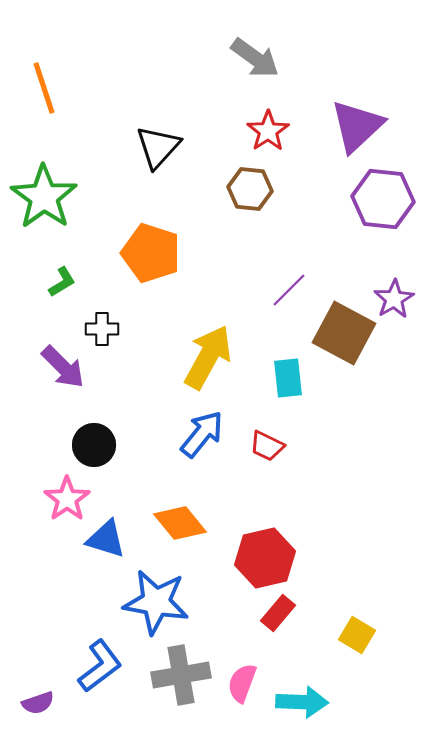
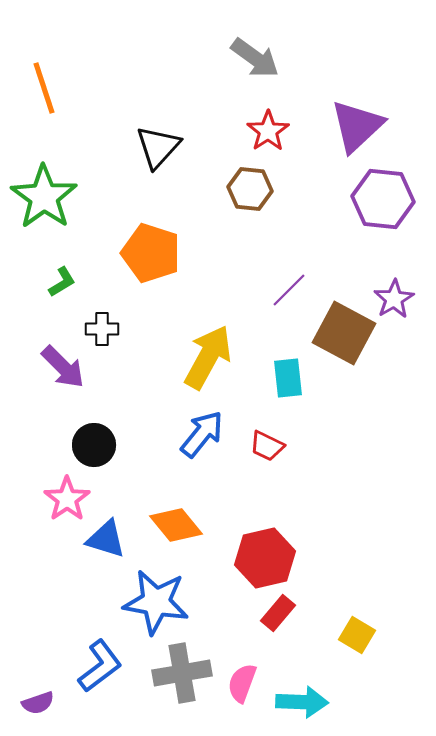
orange diamond: moved 4 px left, 2 px down
gray cross: moved 1 px right, 2 px up
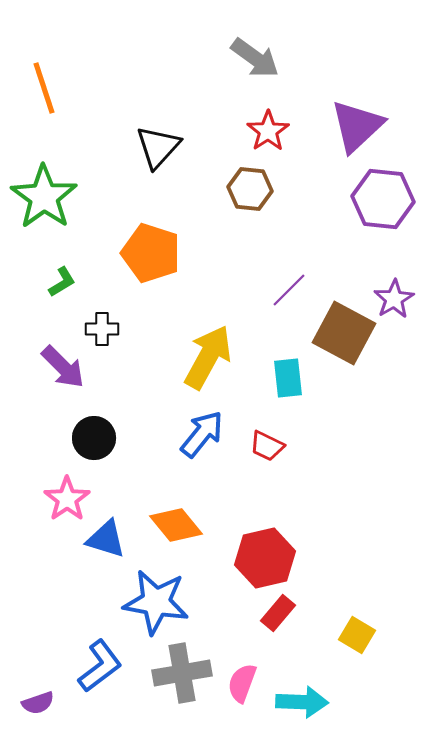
black circle: moved 7 px up
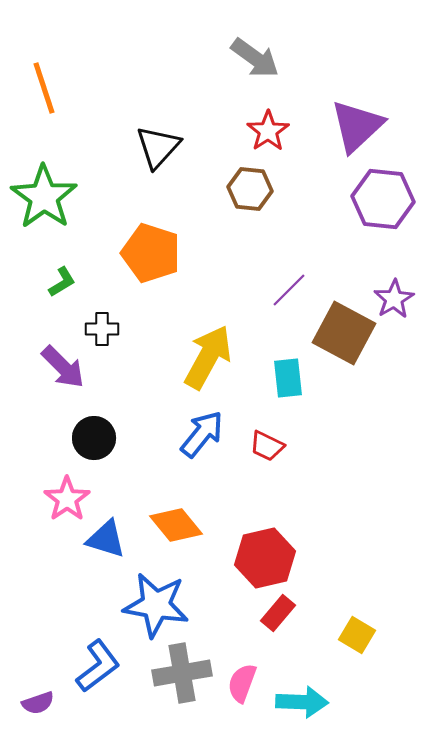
blue star: moved 3 px down
blue L-shape: moved 2 px left
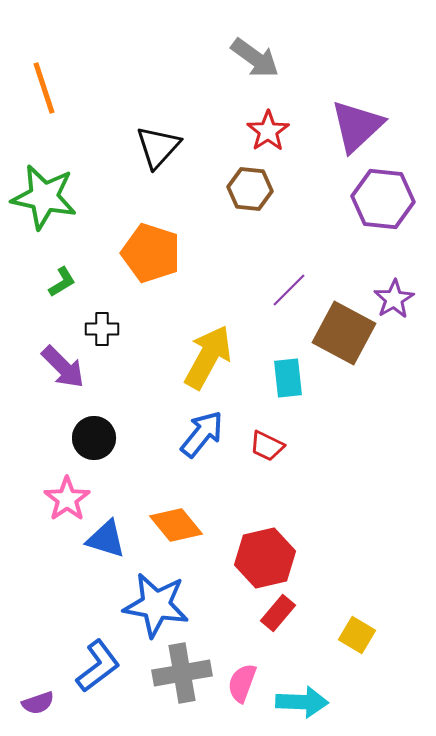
green star: rotated 24 degrees counterclockwise
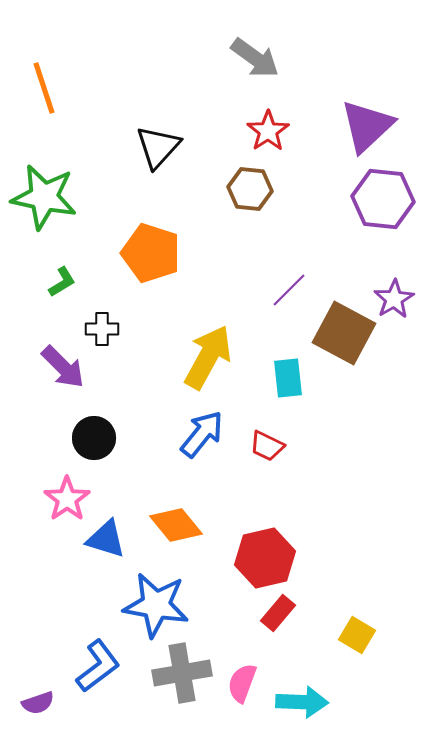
purple triangle: moved 10 px right
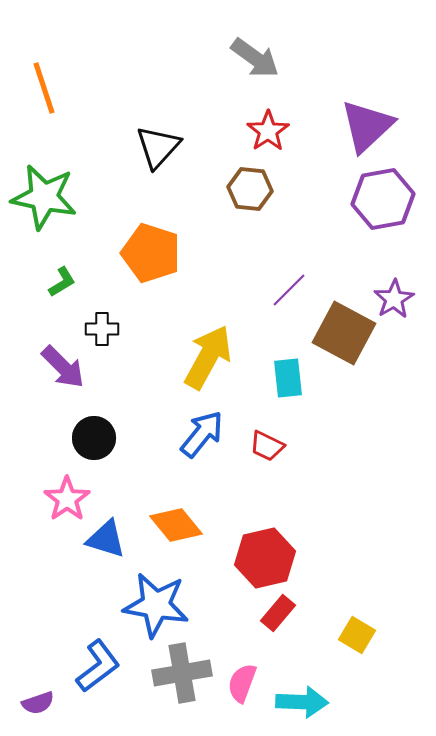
purple hexagon: rotated 16 degrees counterclockwise
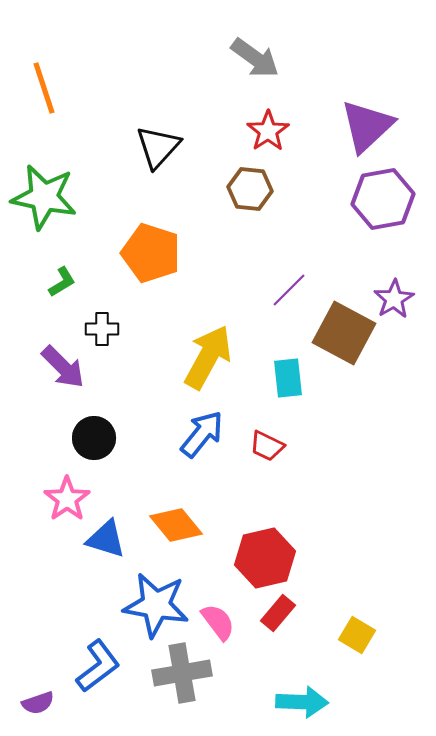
pink semicircle: moved 24 px left, 61 px up; rotated 123 degrees clockwise
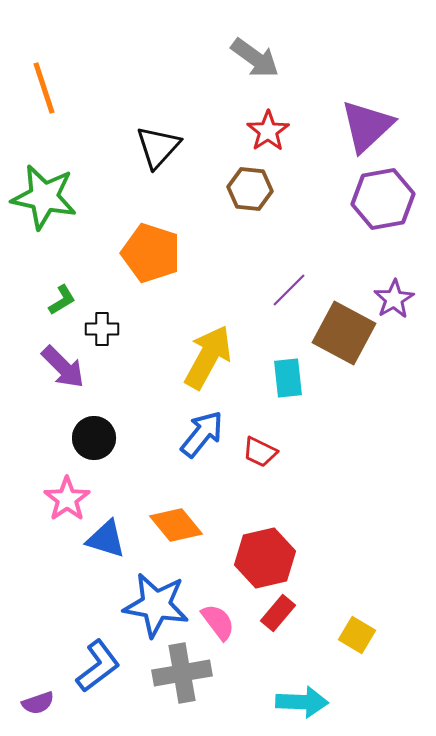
green L-shape: moved 18 px down
red trapezoid: moved 7 px left, 6 px down
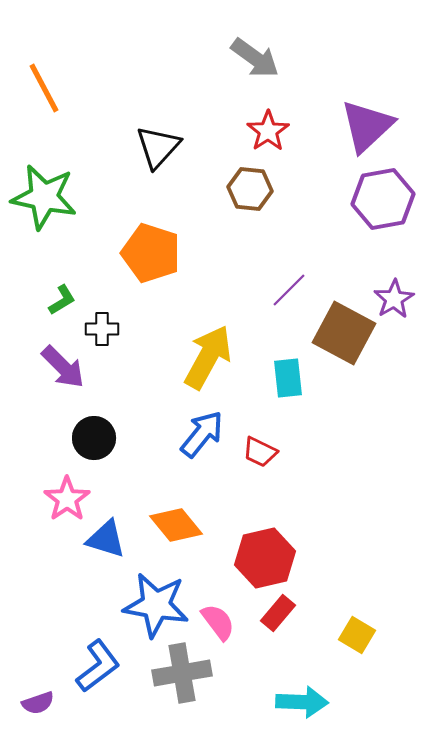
orange line: rotated 10 degrees counterclockwise
